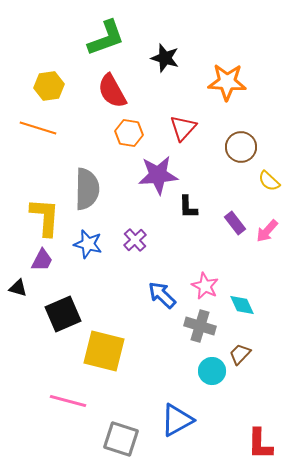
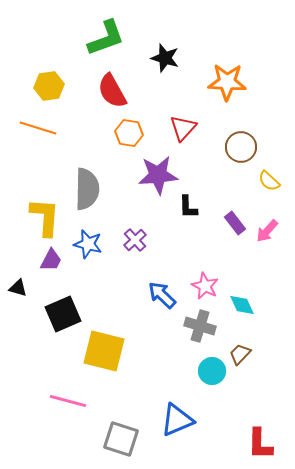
purple trapezoid: moved 9 px right
blue triangle: rotated 6 degrees clockwise
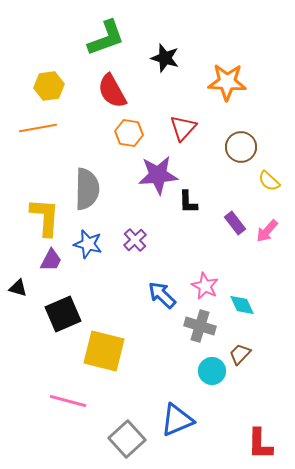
orange line: rotated 27 degrees counterclockwise
black L-shape: moved 5 px up
gray square: moved 6 px right; rotated 30 degrees clockwise
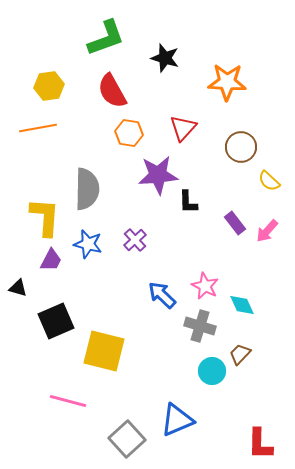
black square: moved 7 px left, 7 px down
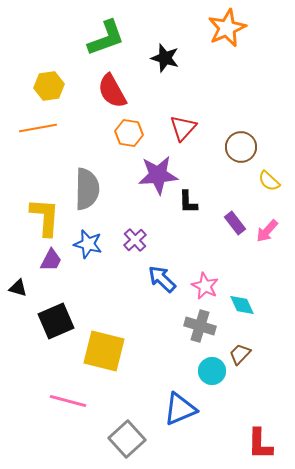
orange star: moved 54 px up; rotated 27 degrees counterclockwise
blue arrow: moved 16 px up
blue triangle: moved 3 px right, 11 px up
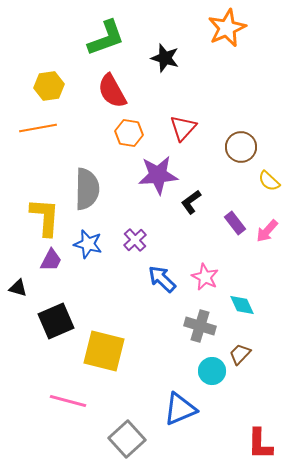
black L-shape: moved 3 px right; rotated 55 degrees clockwise
pink star: moved 9 px up
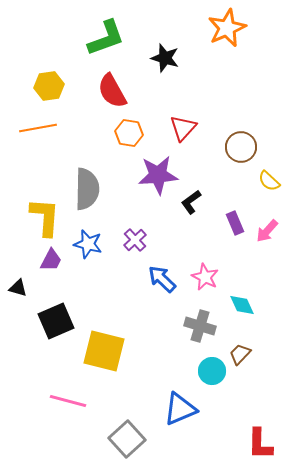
purple rectangle: rotated 15 degrees clockwise
